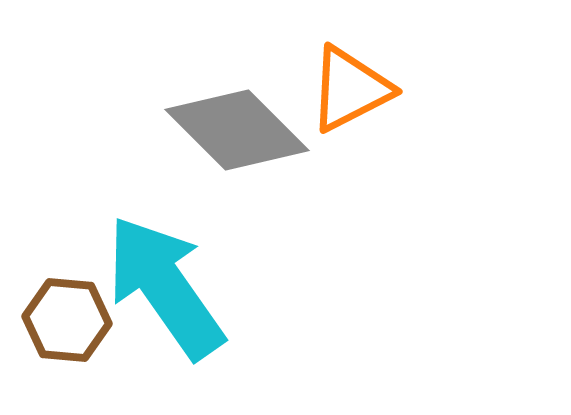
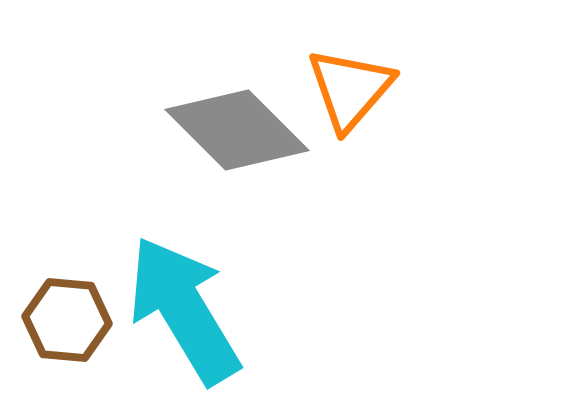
orange triangle: rotated 22 degrees counterclockwise
cyan arrow: moved 19 px right, 23 px down; rotated 4 degrees clockwise
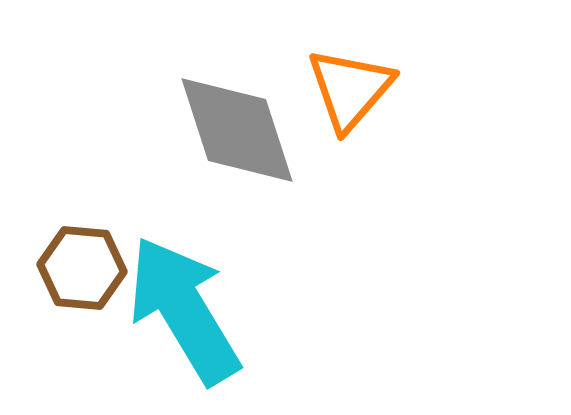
gray diamond: rotated 27 degrees clockwise
brown hexagon: moved 15 px right, 52 px up
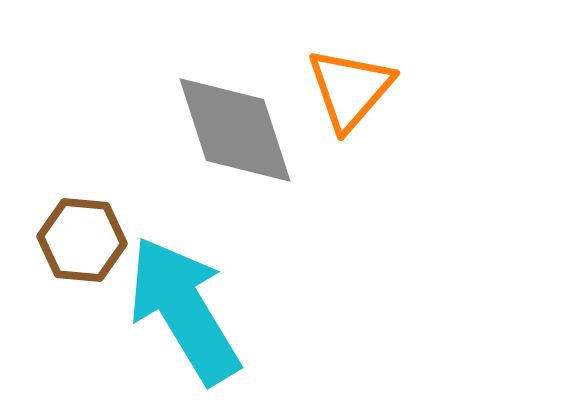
gray diamond: moved 2 px left
brown hexagon: moved 28 px up
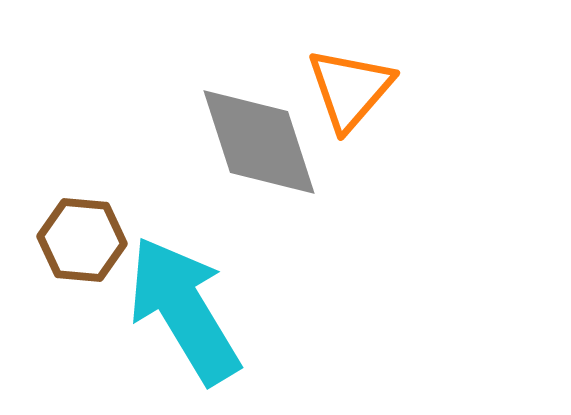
gray diamond: moved 24 px right, 12 px down
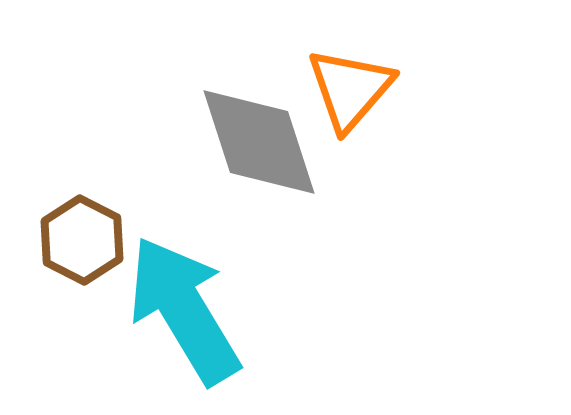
brown hexagon: rotated 22 degrees clockwise
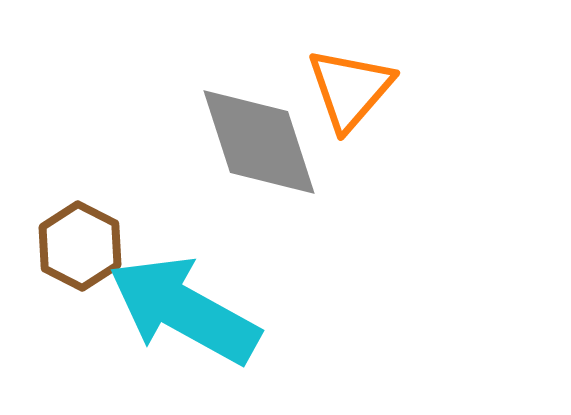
brown hexagon: moved 2 px left, 6 px down
cyan arrow: rotated 30 degrees counterclockwise
